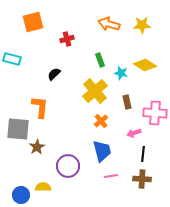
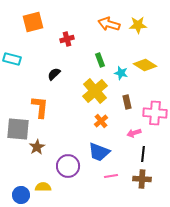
yellow star: moved 4 px left
blue trapezoid: moved 3 px left, 1 px down; rotated 125 degrees clockwise
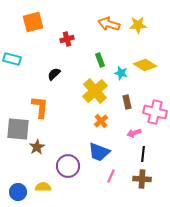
pink cross: moved 1 px up; rotated 10 degrees clockwise
pink line: rotated 56 degrees counterclockwise
blue circle: moved 3 px left, 3 px up
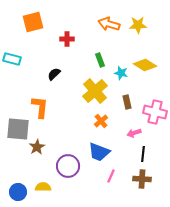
red cross: rotated 16 degrees clockwise
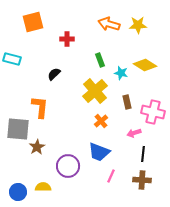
pink cross: moved 2 px left
brown cross: moved 1 px down
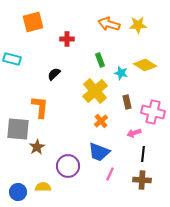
pink line: moved 1 px left, 2 px up
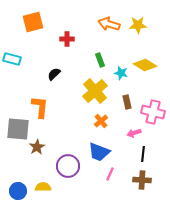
blue circle: moved 1 px up
